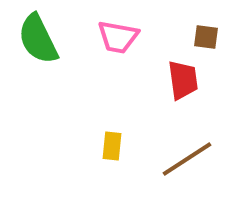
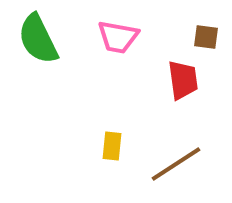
brown line: moved 11 px left, 5 px down
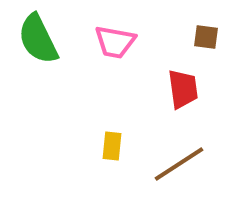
pink trapezoid: moved 3 px left, 5 px down
red trapezoid: moved 9 px down
brown line: moved 3 px right
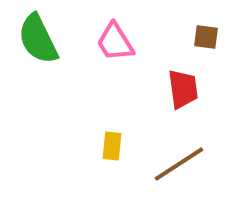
pink trapezoid: rotated 48 degrees clockwise
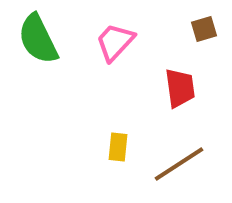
brown square: moved 2 px left, 8 px up; rotated 24 degrees counterclockwise
pink trapezoid: rotated 75 degrees clockwise
red trapezoid: moved 3 px left, 1 px up
yellow rectangle: moved 6 px right, 1 px down
